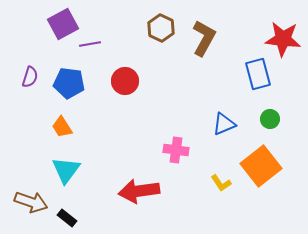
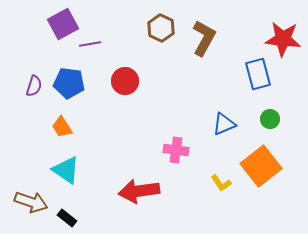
purple semicircle: moved 4 px right, 9 px down
cyan triangle: rotated 32 degrees counterclockwise
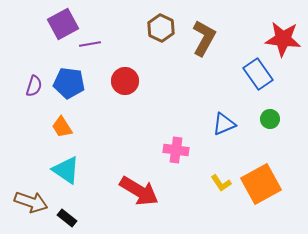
blue rectangle: rotated 20 degrees counterclockwise
orange square: moved 18 px down; rotated 9 degrees clockwise
red arrow: rotated 141 degrees counterclockwise
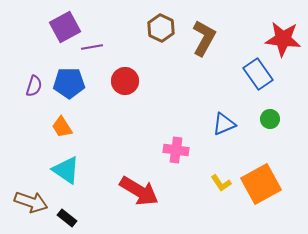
purple square: moved 2 px right, 3 px down
purple line: moved 2 px right, 3 px down
blue pentagon: rotated 8 degrees counterclockwise
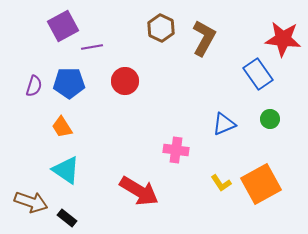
purple square: moved 2 px left, 1 px up
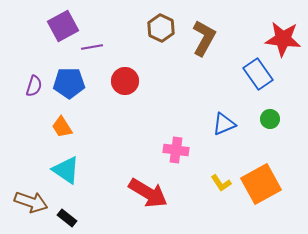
red arrow: moved 9 px right, 2 px down
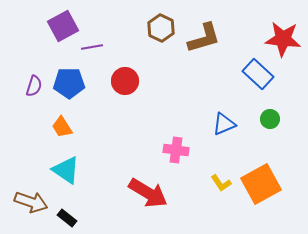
brown L-shape: rotated 45 degrees clockwise
blue rectangle: rotated 12 degrees counterclockwise
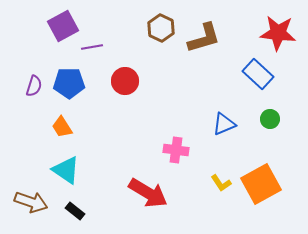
red star: moved 5 px left, 6 px up
black rectangle: moved 8 px right, 7 px up
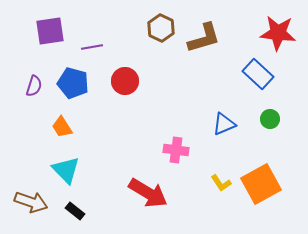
purple square: moved 13 px left, 5 px down; rotated 20 degrees clockwise
blue pentagon: moved 4 px right; rotated 16 degrees clockwise
cyan triangle: rotated 12 degrees clockwise
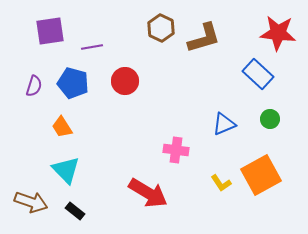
orange square: moved 9 px up
